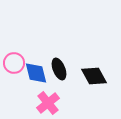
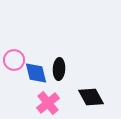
pink circle: moved 3 px up
black ellipse: rotated 25 degrees clockwise
black diamond: moved 3 px left, 21 px down
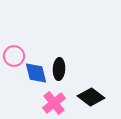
pink circle: moved 4 px up
black diamond: rotated 24 degrees counterclockwise
pink cross: moved 6 px right
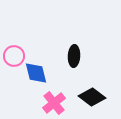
black ellipse: moved 15 px right, 13 px up
black diamond: moved 1 px right
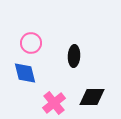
pink circle: moved 17 px right, 13 px up
blue diamond: moved 11 px left
black diamond: rotated 36 degrees counterclockwise
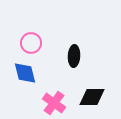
pink cross: rotated 15 degrees counterclockwise
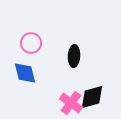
black diamond: rotated 16 degrees counterclockwise
pink cross: moved 17 px right
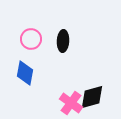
pink circle: moved 4 px up
black ellipse: moved 11 px left, 15 px up
blue diamond: rotated 25 degrees clockwise
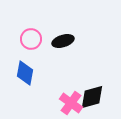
black ellipse: rotated 70 degrees clockwise
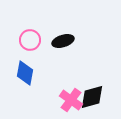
pink circle: moved 1 px left, 1 px down
pink cross: moved 3 px up
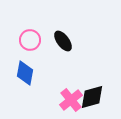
black ellipse: rotated 70 degrees clockwise
pink cross: rotated 15 degrees clockwise
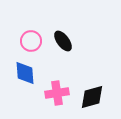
pink circle: moved 1 px right, 1 px down
blue diamond: rotated 15 degrees counterclockwise
pink cross: moved 14 px left, 7 px up; rotated 30 degrees clockwise
